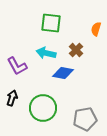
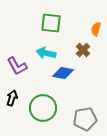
brown cross: moved 7 px right
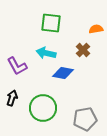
orange semicircle: rotated 64 degrees clockwise
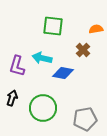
green square: moved 2 px right, 3 px down
cyan arrow: moved 4 px left, 5 px down
purple L-shape: rotated 45 degrees clockwise
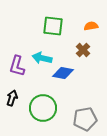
orange semicircle: moved 5 px left, 3 px up
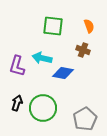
orange semicircle: moved 2 px left; rotated 80 degrees clockwise
brown cross: rotated 24 degrees counterclockwise
black arrow: moved 5 px right, 5 px down
gray pentagon: rotated 20 degrees counterclockwise
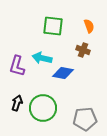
gray pentagon: rotated 25 degrees clockwise
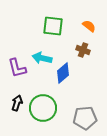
orange semicircle: rotated 32 degrees counterclockwise
purple L-shape: moved 2 px down; rotated 30 degrees counterclockwise
blue diamond: rotated 50 degrees counterclockwise
gray pentagon: moved 1 px up
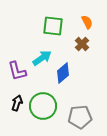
orange semicircle: moved 2 px left, 4 px up; rotated 24 degrees clockwise
brown cross: moved 1 px left, 6 px up; rotated 24 degrees clockwise
cyan arrow: rotated 132 degrees clockwise
purple L-shape: moved 3 px down
green circle: moved 2 px up
gray pentagon: moved 5 px left, 1 px up
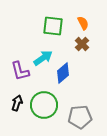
orange semicircle: moved 4 px left, 1 px down
cyan arrow: moved 1 px right
purple L-shape: moved 3 px right
green circle: moved 1 px right, 1 px up
